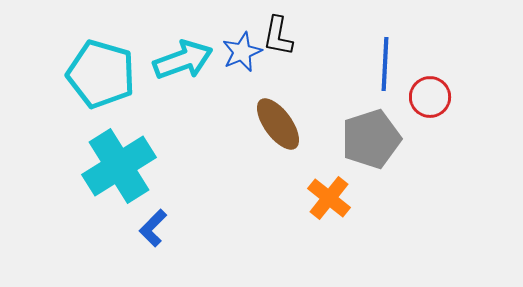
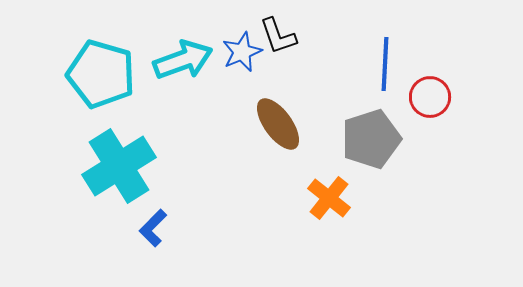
black L-shape: rotated 30 degrees counterclockwise
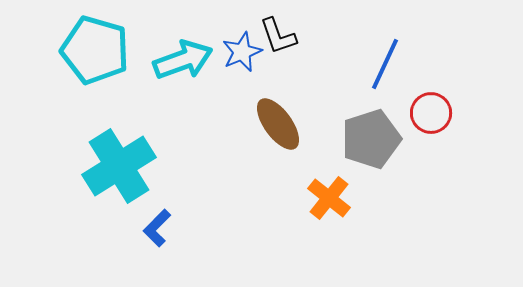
blue line: rotated 22 degrees clockwise
cyan pentagon: moved 6 px left, 24 px up
red circle: moved 1 px right, 16 px down
blue L-shape: moved 4 px right
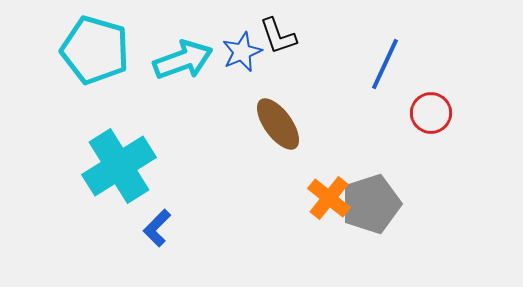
gray pentagon: moved 65 px down
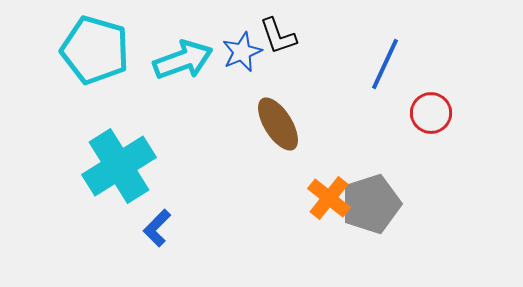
brown ellipse: rotated 4 degrees clockwise
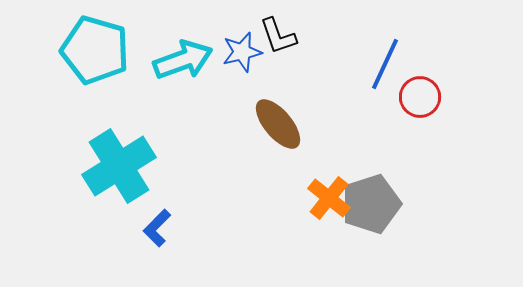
blue star: rotated 9 degrees clockwise
red circle: moved 11 px left, 16 px up
brown ellipse: rotated 8 degrees counterclockwise
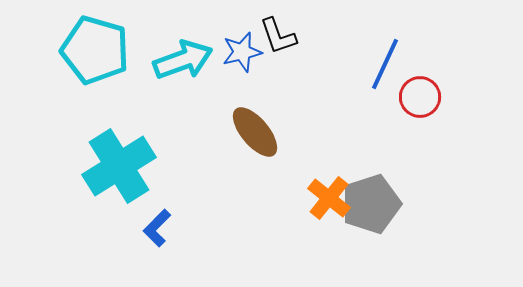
brown ellipse: moved 23 px left, 8 px down
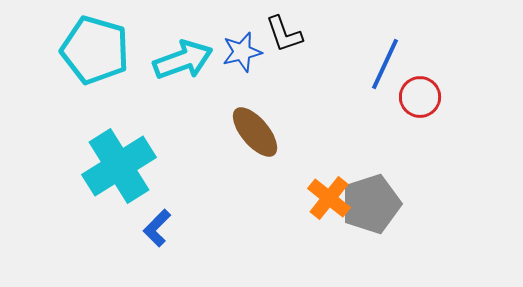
black L-shape: moved 6 px right, 2 px up
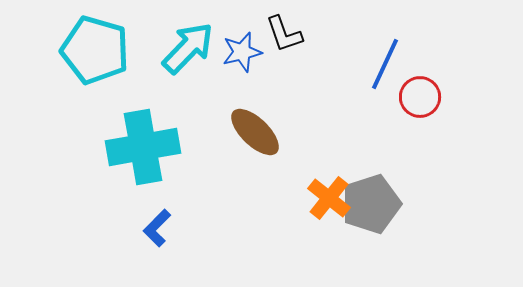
cyan arrow: moved 5 px right, 12 px up; rotated 26 degrees counterclockwise
brown ellipse: rotated 6 degrees counterclockwise
cyan cross: moved 24 px right, 19 px up; rotated 22 degrees clockwise
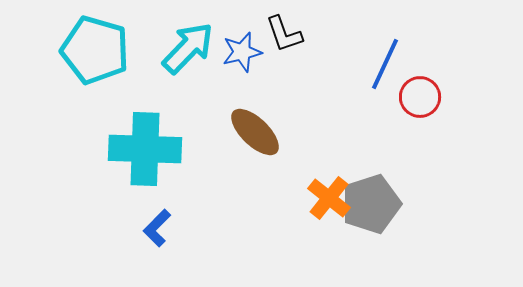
cyan cross: moved 2 px right, 2 px down; rotated 12 degrees clockwise
